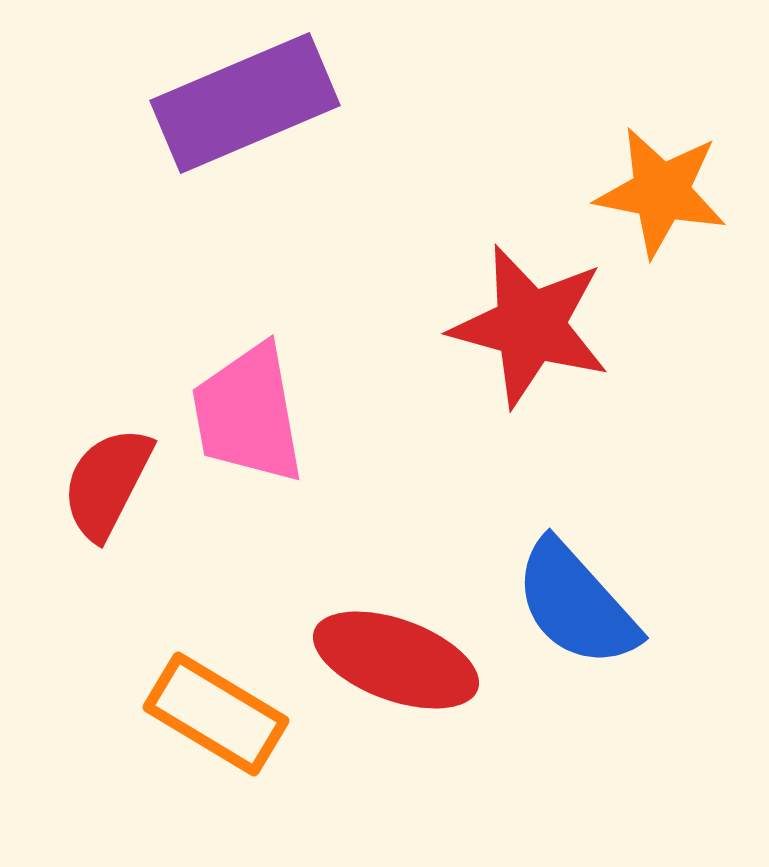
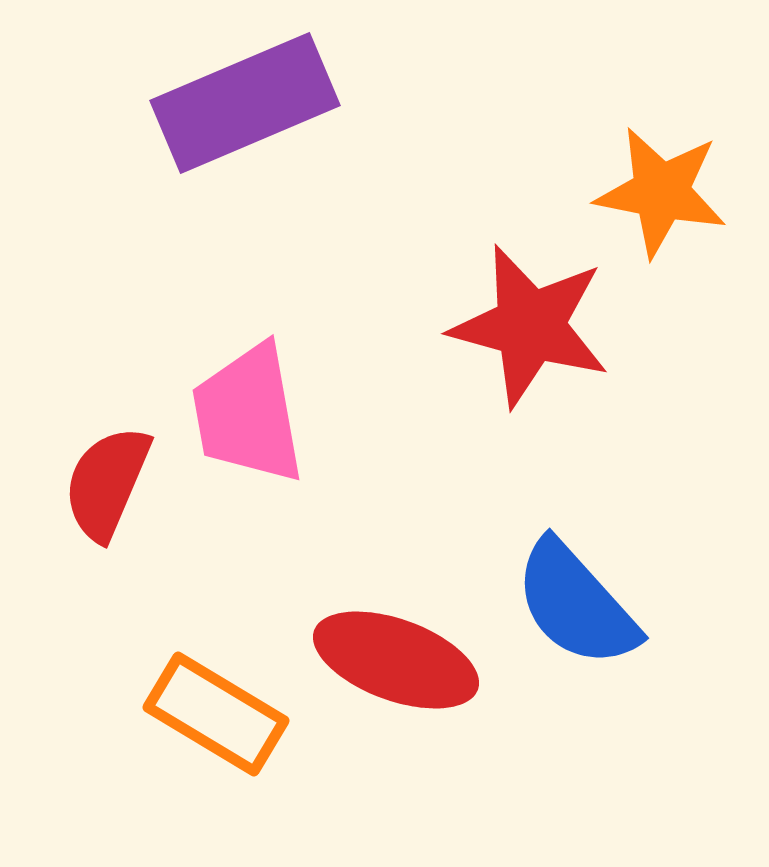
red semicircle: rotated 4 degrees counterclockwise
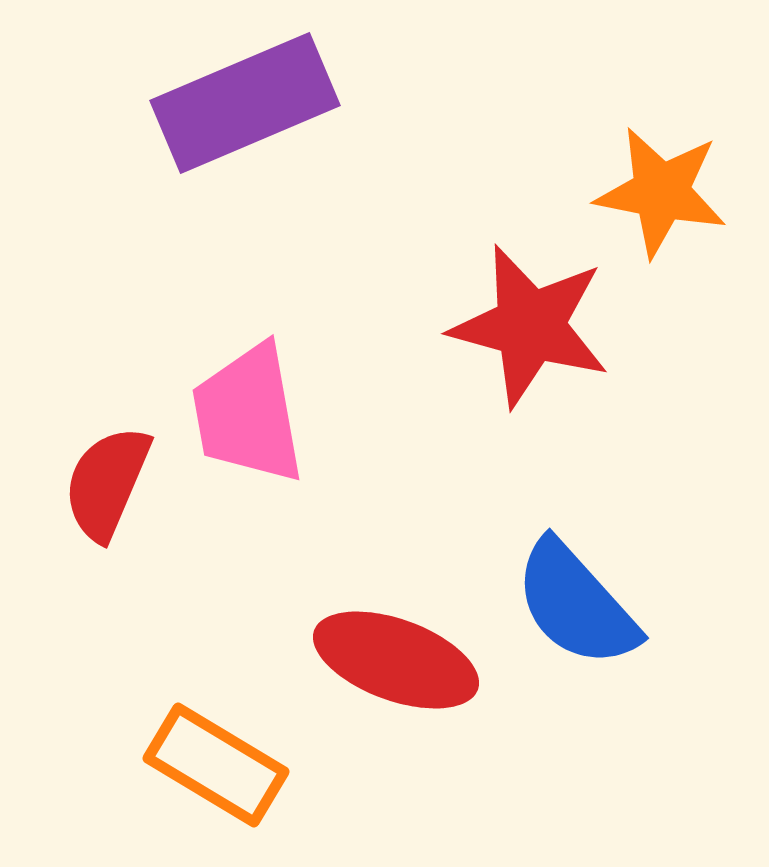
orange rectangle: moved 51 px down
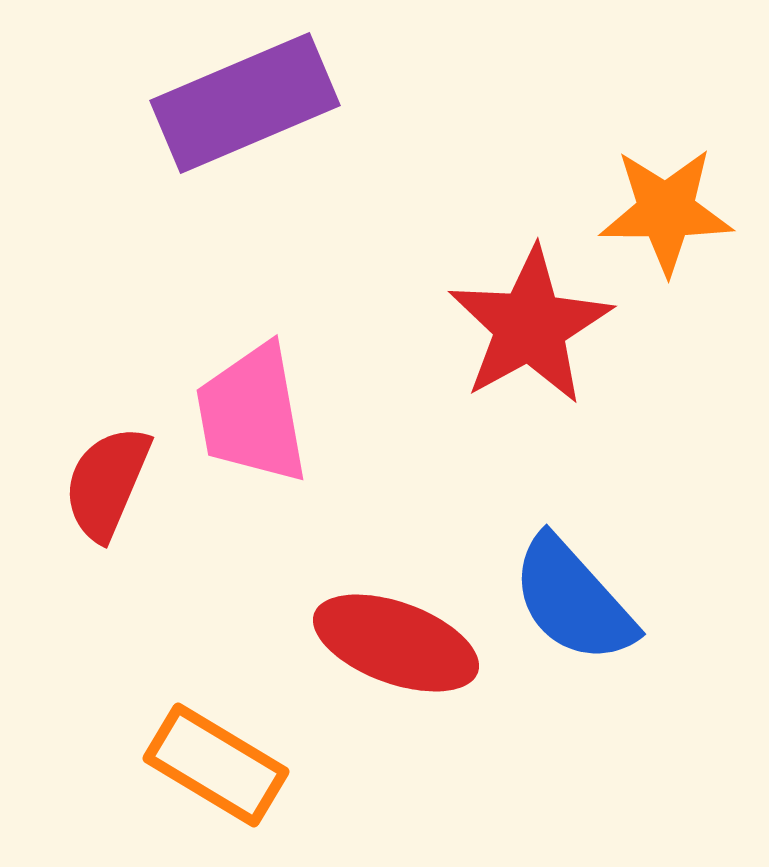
orange star: moved 5 px right, 19 px down; rotated 11 degrees counterclockwise
red star: rotated 28 degrees clockwise
pink trapezoid: moved 4 px right
blue semicircle: moved 3 px left, 4 px up
red ellipse: moved 17 px up
